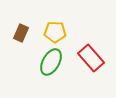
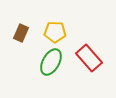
red rectangle: moved 2 px left
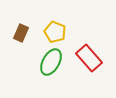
yellow pentagon: rotated 20 degrees clockwise
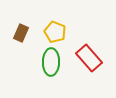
green ellipse: rotated 28 degrees counterclockwise
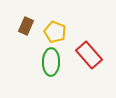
brown rectangle: moved 5 px right, 7 px up
red rectangle: moved 3 px up
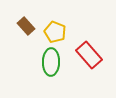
brown rectangle: rotated 66 degrees counterclockwise
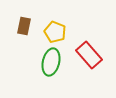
brown rectangle: moved 2 px left; rotated 54 degrees clockwise
green ellipse: rotated 12 degrees clockwise
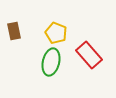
brown rectangle: moved 10 px left, 5 px down; rotated 24 degrees counterclockwise
yellow pentagon: moved 1 px right, 1 px down
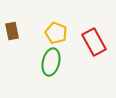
brown rectangle: moved 2 px left
red rectangle: moved 5 px right, 13 px up; rotated 12 degrees clockwise
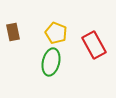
brown rectangle: moved 1 px right, 1 px down
red rectangle: moved 3 px down
